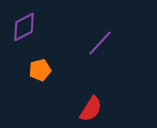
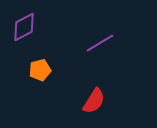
purple line: rotated 16 degrees clockwise
red semicircle: moved 3 px right, 8 px up
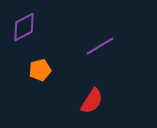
purple line: moved 3 px down
red semicircle: moved 2 px left
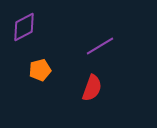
red semicircle: moved 13 px up; rotated 12 degrees counterclockwise
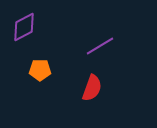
orange pentagon: rotated 15 degrees clockwise
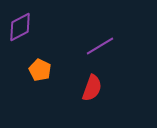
purple diamond: moved 4 px left
orange pentagon: rotated 25 degrees clockwise
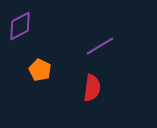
purple diamond: moved 1 px up
red semicircle: rotated 12 degrees counterclockwise
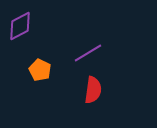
purple line: moved 12 px left, 7 px down
red semicircle: moved 1 px right, 2 px down
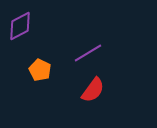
red semicircle: rotated 28 degrees clockwise
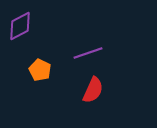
purple line: rotated 12 degrees clockwise
red semicircle: rotated 12 degrees counterclockwise
